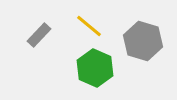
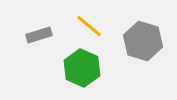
gray rectangle: rotated 30 degrees clockwise
green hexagon: moved 13 px left
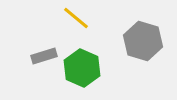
yellow line: moved 13 px left, 8 px up
gray rectangle: moved 5 px right, 21 px down
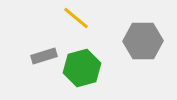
gray hexagon: rotated 18 degrees counterclockwise
green hexagon: rotated 21 degrees clockwise
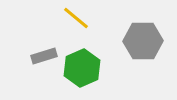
green hexagon: rotated 9 degrees counterclockwise
